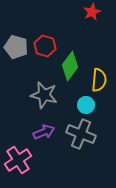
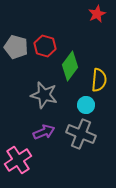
red star: moved 5 px right, 2 px down
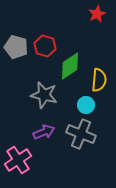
green diamond: rotated 20 degrees clockwise
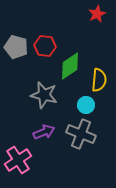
red hexagon: rotated 10 degrees counterclockwise
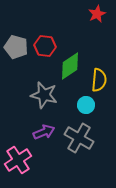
gray cross: moved 2 px left, 4 px down; rotated 8 degrees clockwise
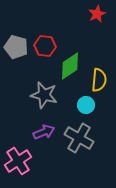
pink cross: moved 1 px down
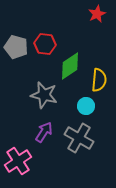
red hexagon: moved 2 px up
cyan circle: moved 1 px down
purple arrow: rotated 35 degrees counterclockwise
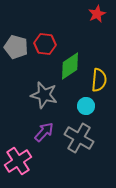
purple arrow: rotated 10 degrees clockwise
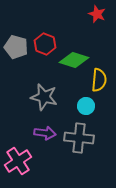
red star: rotated 24 degrees counterclockwise
red hexagon: rotated 15 degrees clockwise
green diamond: moved 4 px right, 6 px up; rotated 52 degrees clockwise
gray star: moved 2 px down
purple arrow: moved 1 px right, 1 px down; rotated 55 degrees clockwise
gray cross: rotated 24 degrees counterclockwise
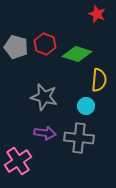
green diamond: moved 3 px right, 6 px up
